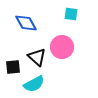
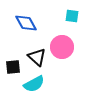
cyan square: moved 1 px right, 2 px down
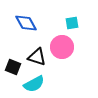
cyan square: moved 7 px down; rotated 16 degrees counterclockwise
black triangle: rotated 24 degrees counterclockwise
black square: rotated 28 degrees clockwise
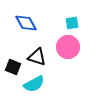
pink circle: moved 6 px right
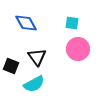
cyan square: rotated 16 degrees clockwise
pink circle: moved 10 px right, 2 px down
black triangle: rotated 36 degrees clockwise
black square: moved 2 px left, 1 px up
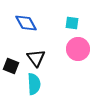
black triangle: moved 1 px left, 1 px down
cyan semicircle: rotated 65 degrees counterclockwise
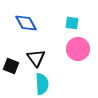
cyan semicircle: moved 8 px right
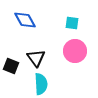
blue diamond: moved 1 px left, 3 px up
pink circle: moved 3 px left, 2 px down
cyan semicircle: moved 1 px left
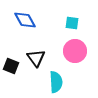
cyan semicircle: moved 15 px right, 2 px up
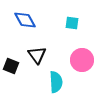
pink circle: moved 7 px right, 9 px down
black triangle: moved 1 px right, 3 px up
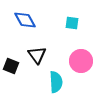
pink circle: moved 1 px left, 1 px down
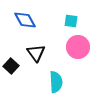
cyan square: moved 1 px left, 2 px up
black triangle: moved 1 px left, 2 px up
pink circle: moved 3 px left, 14 px up
black square: rotated 21 degrees clockwise
